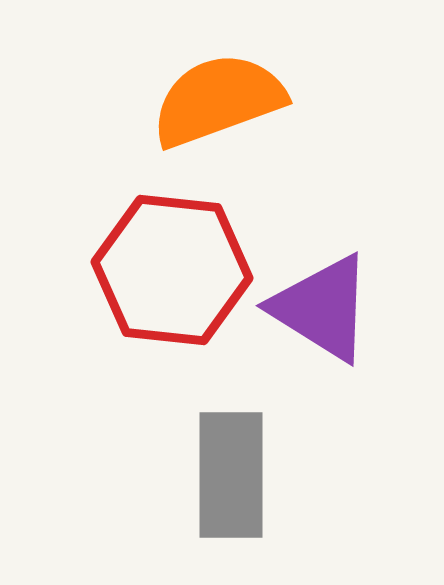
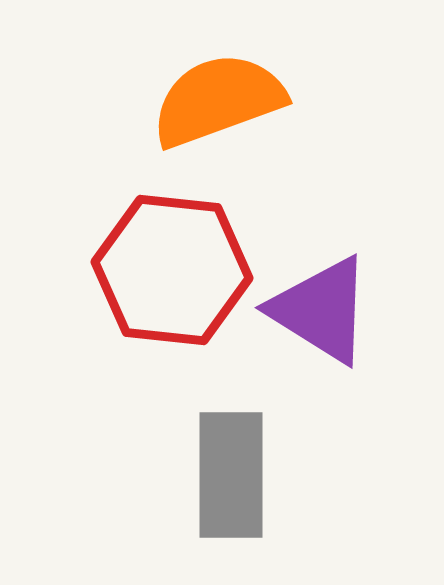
purple triangle: moved 1 px left, 2 px down
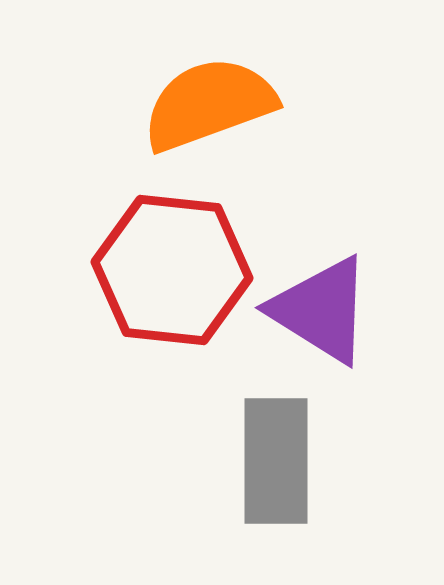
orange semicircle: moved 9 px left, 4 px down
gray rectangle: moved 45 px right, 14 px up
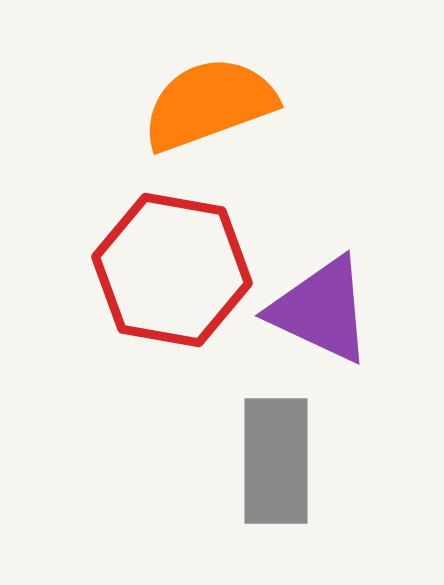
red hexagon: rotated 4 degrees clockwise
purple triangle: rotated 7 degrees counterclockwise
